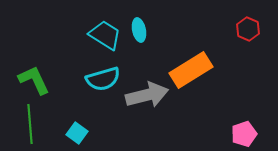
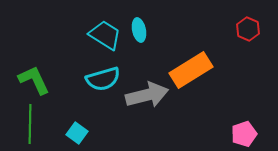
green line: rotated 6 degrees clockwise
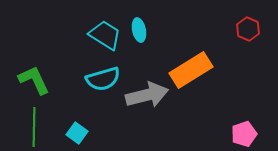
green line: moved 4 px right, 3 px down
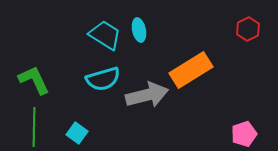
red hexagon: rotated 10 degrees clockwise
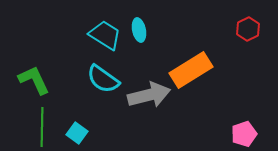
cyan semicircle: rotated 52 degrees clockwise
gray arrow: moved 2 px right
green line: moved 8 px right
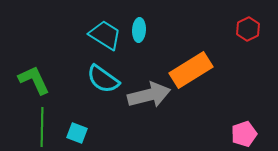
cyan ellipse: rotated 15 degrees clockwise
cyan square: rotated 15 degrees counterclockwise
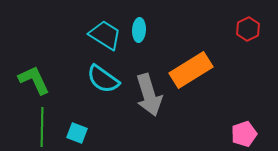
gray arrow: rotated 87 degrees clockwise
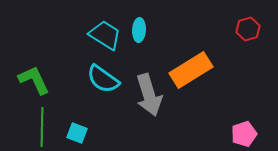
red hexagon: rotated 10 degrees clockwise
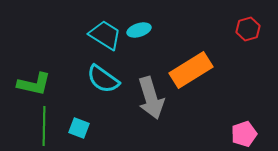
cyan ellipse: rotated 70 degrees clockwise
green L-shape: moved 4 px down; rotated 128 degrees clockwise
gray arrow: moved 2 px right, 3 px down
green line: moved 2 px right, 1 px up
cyan square: moved 2 px right, 5 px up
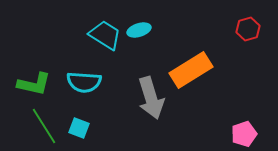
cyan semicircle: moved 19 px left, 3 px down; rotated 32 degrees counterclockwise
green line: rotated 33 degrees counterclockwise
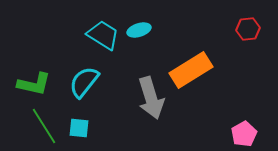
red hexagon: rotated 10 degrees clockwise
cyan trapezoid: moved 2 px left
cyan semicircle: rotated 124 degrees clockwise
cyan square: rotated 15 degrees counterclockwise
pink pentagon: rotated 10 degrees counterclockwise
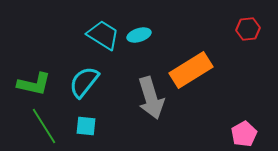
cyan ellipse: moved 5 px down
cyan square: moved 7 px right, 2 px up
